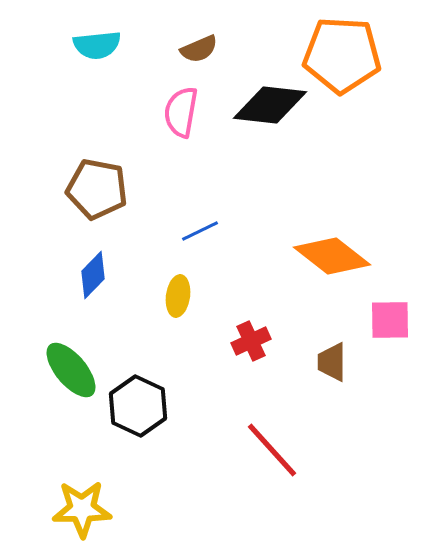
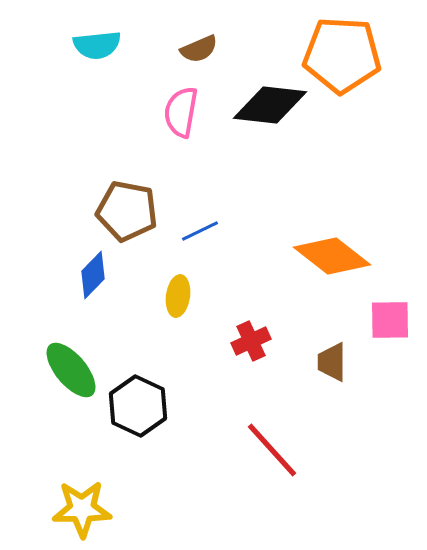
brown pentagon: moved 30 px right, 22 px down
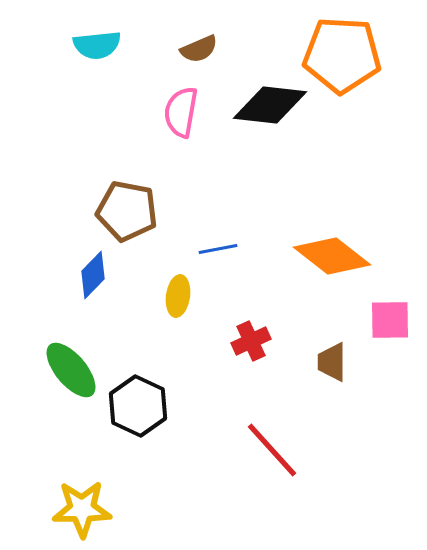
blue line: moved 18 px right, 18 px down; rotated 15 degrees clockwise
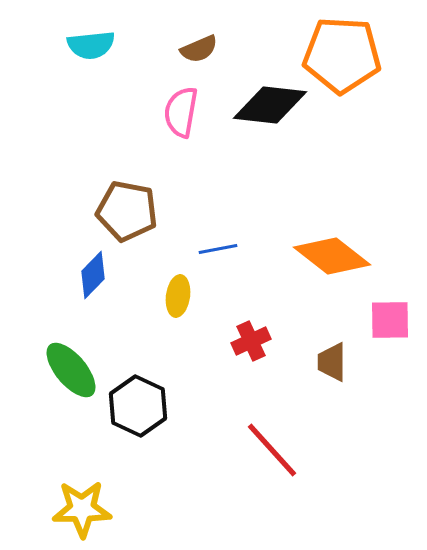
cyan semicircle: moved 6 px left
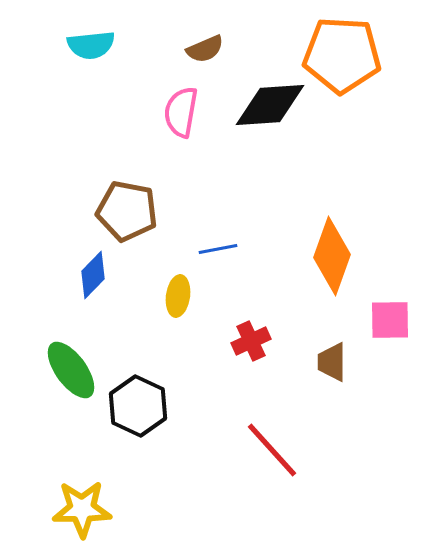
brown semicircle: moved 6 px right
black diamond: rotated 10 degrees counterclockwise
orange diamond: rotated 72 degrees clockwise
green ellipse: rotated 4 degrees clockwise
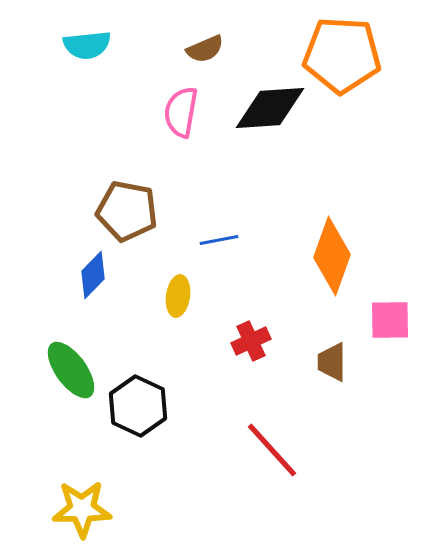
cyan semicircle: moved 4 px left
black diamond: moved 3 px down
blue line: moved 1 px right, 9 px up
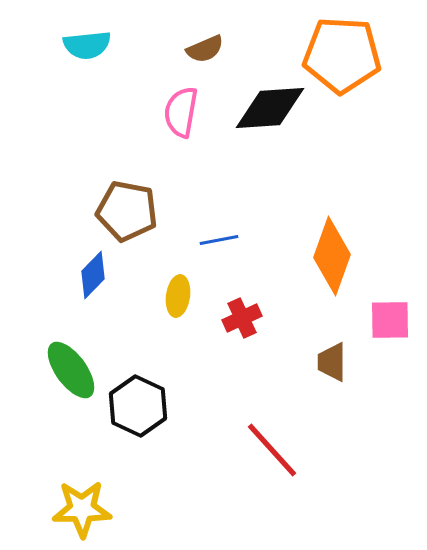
red cross: moved 9 px left, 23 px up
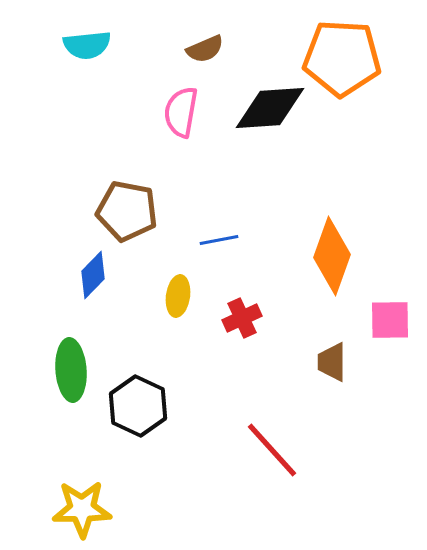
orange pentagon: moved 3 px down
green ellipse: rotated 32 degrees clockwise
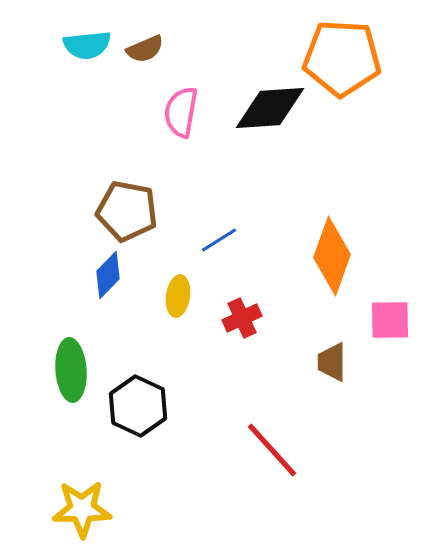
brown semicircle: moved 60 px left
blue line: rotated 21 degrees counterclockwise
blue diamond: moved 15 px right
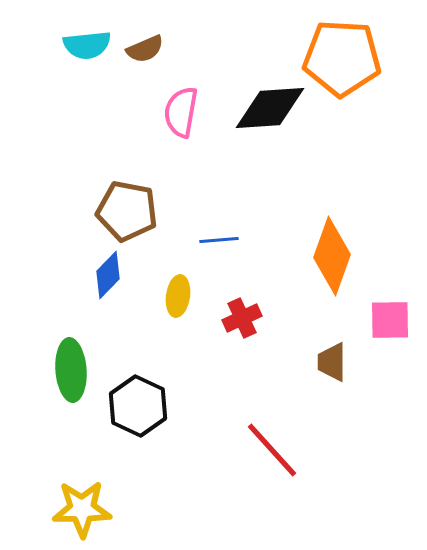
blue line: rotated 27 degrees clockwise
